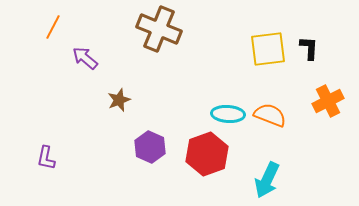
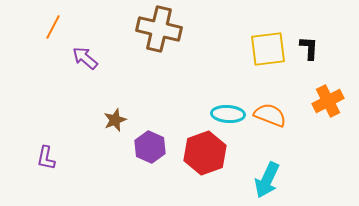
brown cross: rotated 9 degrees counterclockwise
brown star: moved 4 px left, 20 px down
red hexagon: moved 2 px left, 1 px up
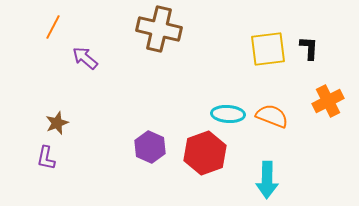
orange semicircle: moved 2 px right, 1 px down
brown star: moved 58 px left, 3 px down
cyan arrow: rotated 24 degrees counterclockwise
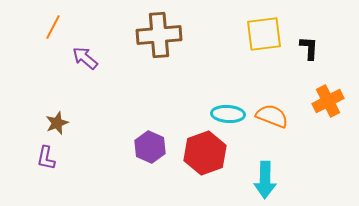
brown cross: moved 6 px down; rotated 18 degrees counterclockwise
yellow square: moved 4 px left, 15 px up
cyan arrow: moved 2 px left
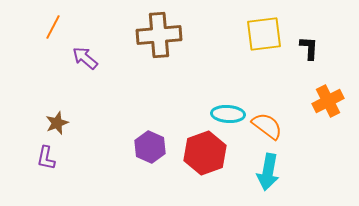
orange semicircle: moved 5 px left, 10 px down; rotated 16 degrees clockwise
cyan arrow: moved 3 px right, 8 px up; rotated 9 degrees clockwise
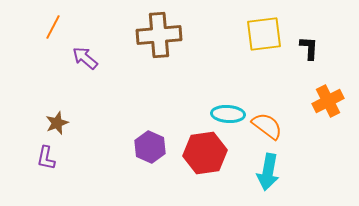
red hexagon: rotated 12 degrees clockwise
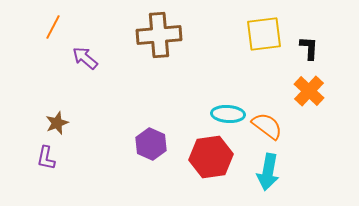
orange cross: moved 19 px left, 10 px up; rotated 20 degrees counterclockwise
purple hexagon: moved 1 px right, 3 px up
red hexagon: moved 6 px right, 4 px down
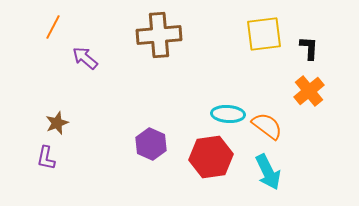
orange cross: rotated 8 degrees clockwise
cyan arrow: rotated 36 degrees counterclockwise
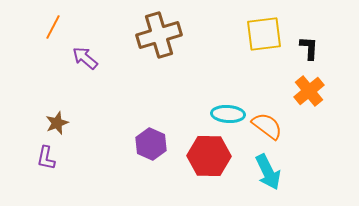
brown cross: rotated 12 degrees counterclockwise
red hexagon: moved 2 px left, 1 px up; rotated 9 degrees clockwise
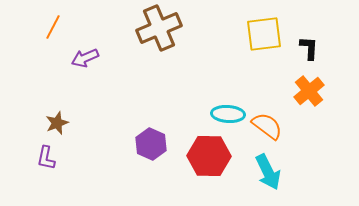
brown cross: moved 7 px up; rotated 6 degrees counterclockwise
purple arrow: rotated 64 degrees counterclockwise
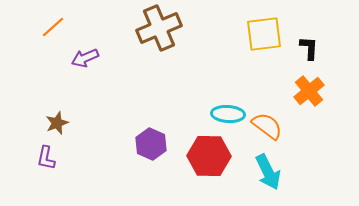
orange line: rotated 20 degrees clockwise
